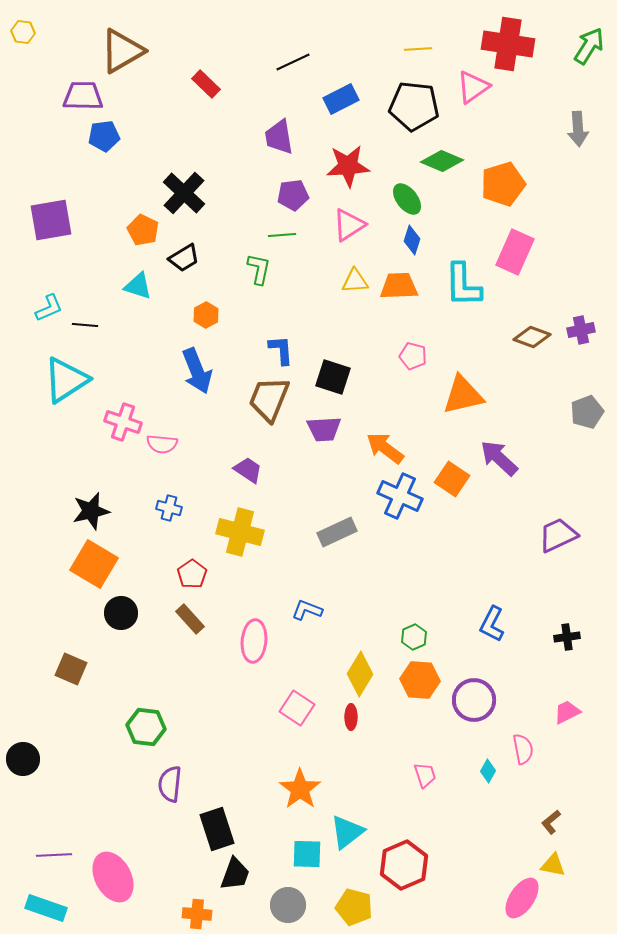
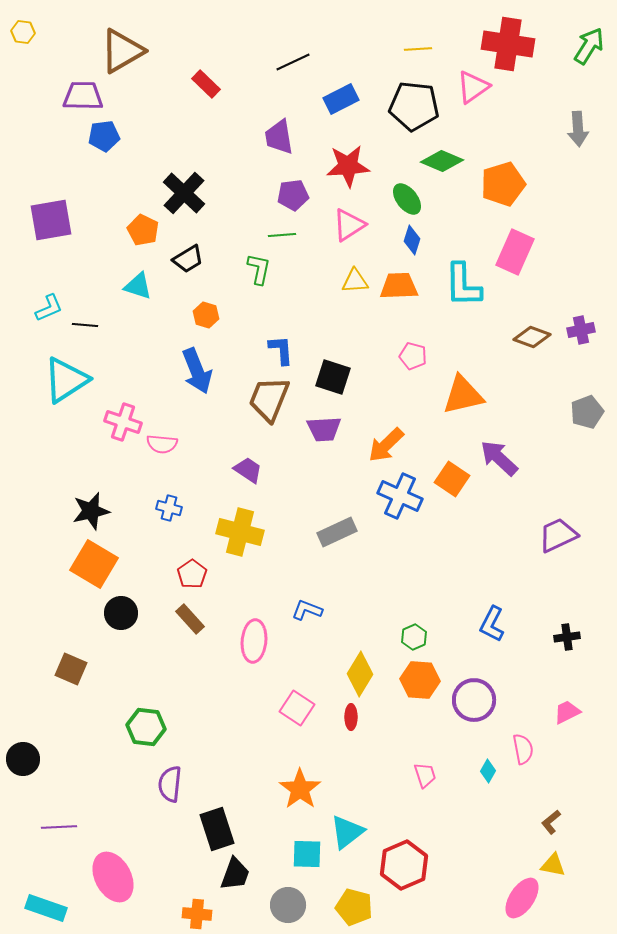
black trapezoid at (184, 258): moved 4 px right, 1 px down
orange hexagon at (206, 315): rotated 15 degrees counterclockwise
orange arrow at (385, 448): moved 1 px right, 3 px up; rotated 81 degrees counterclockwise
purple line at (54, 855): moved 5 px right, 28 px up
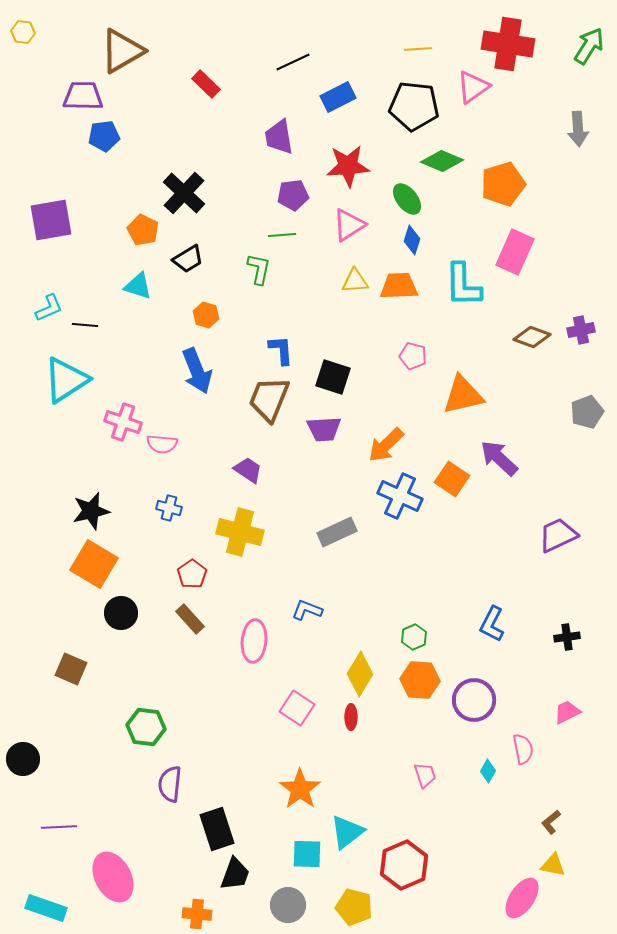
blue rectangle at (341, 99): moved 3 px left, 2 px up
